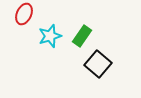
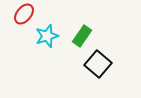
red ellipse: rotated 15 degrees clockwise
cyan star: moved 3 px left
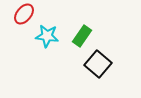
cyan star: rotated 25 degrees clockwise
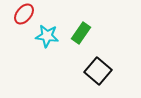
green rectangle: moved 1 px left, 3 px up
black square: moved 7 px down
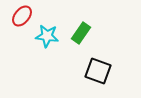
red ellipse: moved 2 px left, 2 px down
black square: rotated 20 degrees counterclockwise
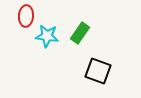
red ellipse: moved 4 px right; rotated 35 degrees counterclockwise
green rectangle: moved 1 px left
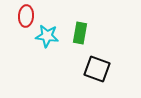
green rectangle: rotated 25 degrees counterclockwise
black square: moved 1 px left, 2 px up
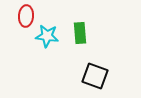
green rectangle: rotated 15 degrees counterclockwise
black square: moved 2 px left, 7 px down
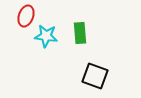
red ellipse: rotated 15 degrees clockwise
cyan star: moved 1 px left
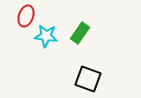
green rectangle: rotated 40 degrees clockwise
black square: moved 7 px left, 3 px down
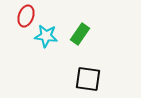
green rectangle: moved 1 px down
black square: rotated 12 degrees counterclockwise
